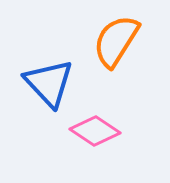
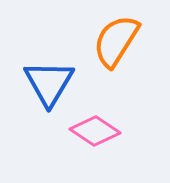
blue triangle: rotated 14 degrees clockwise
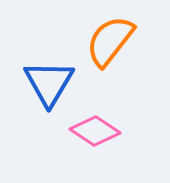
orange semicircle: moved 6 px left; rotated 6 degrees clockwise
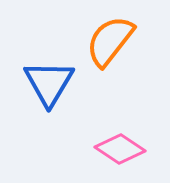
pink diamond: moved 25 px right, 18 px down
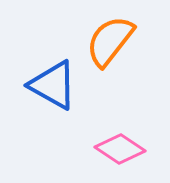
blue triangle: moved 4 px right, 2 px down; rotated 32 degrees counterclockwise
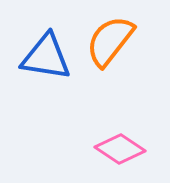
blue triangle: moved 7 px left, 28 px up; rotated 20 degrees counterclockwise
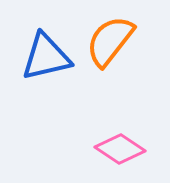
blue triangle: rotated 22 degrees counterclockwise
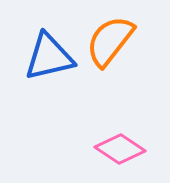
blue triangle: moved 3 px right
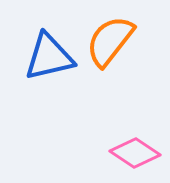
pink diamond: moved 15 px right, 4 px down
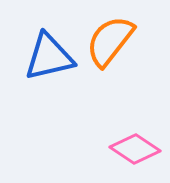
pink diamond: moved 4 px up
